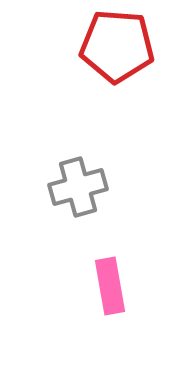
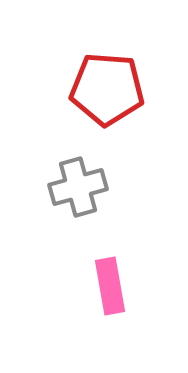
red pentagon: moved 10 px left, 43 px down
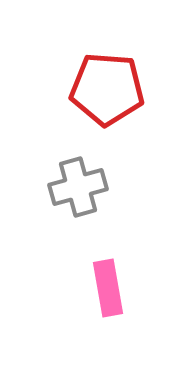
pink rectangle: moved 2 px left, 2 px down
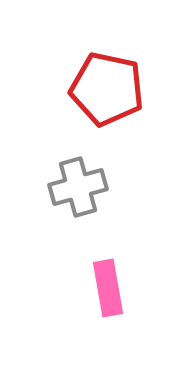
red pentagon: rotated 8 degrees clockwise
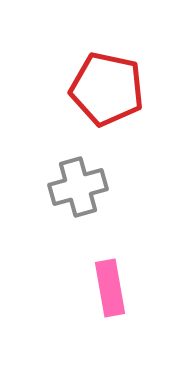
pink rectangle: moved 2 px right
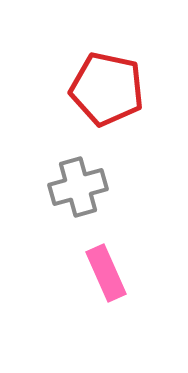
pink rectangle: moved 4 px left, 15 px up; rotated 14 degrees counterclockwise
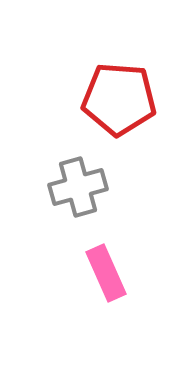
red pentagon: moved 12 px right, 10 px down; rotated 8 degrees counterclockwise
